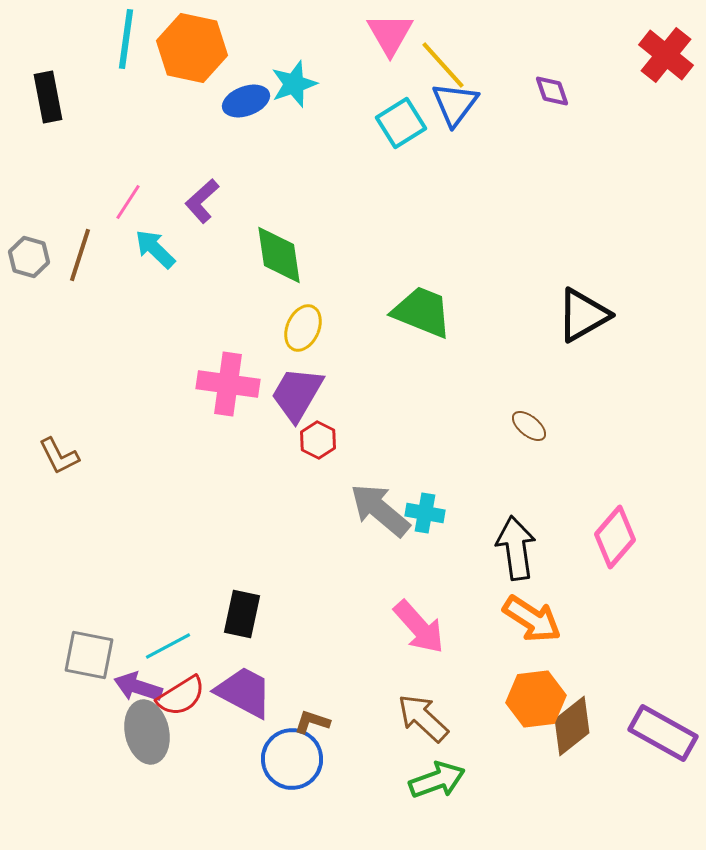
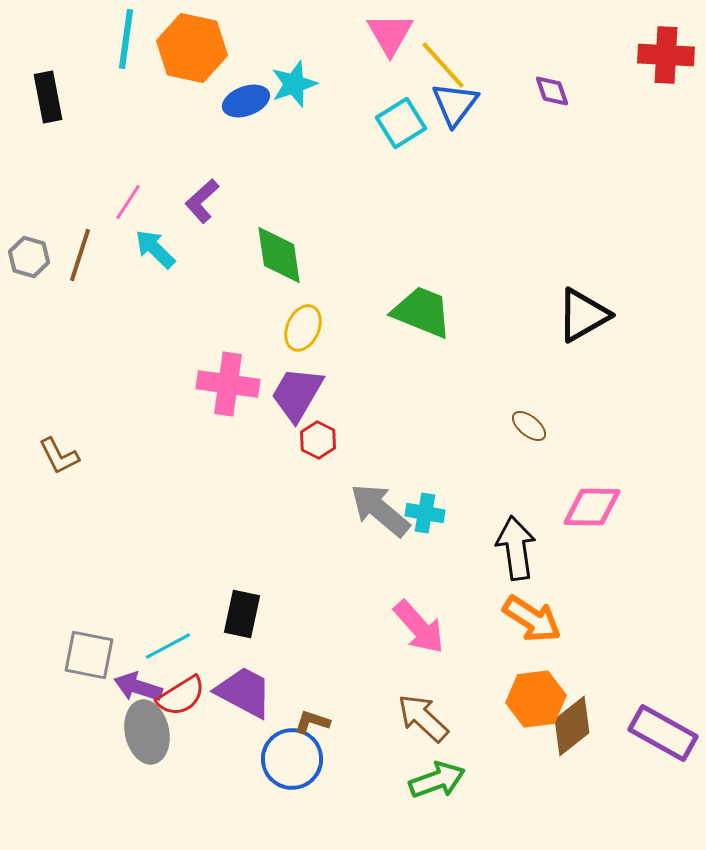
red cross at (666, 55): rotated 36 degrees counterclockwise
pink diamond at (615, 537): moved 23 px left, 30 px up; rotated 50 degrees clockwise
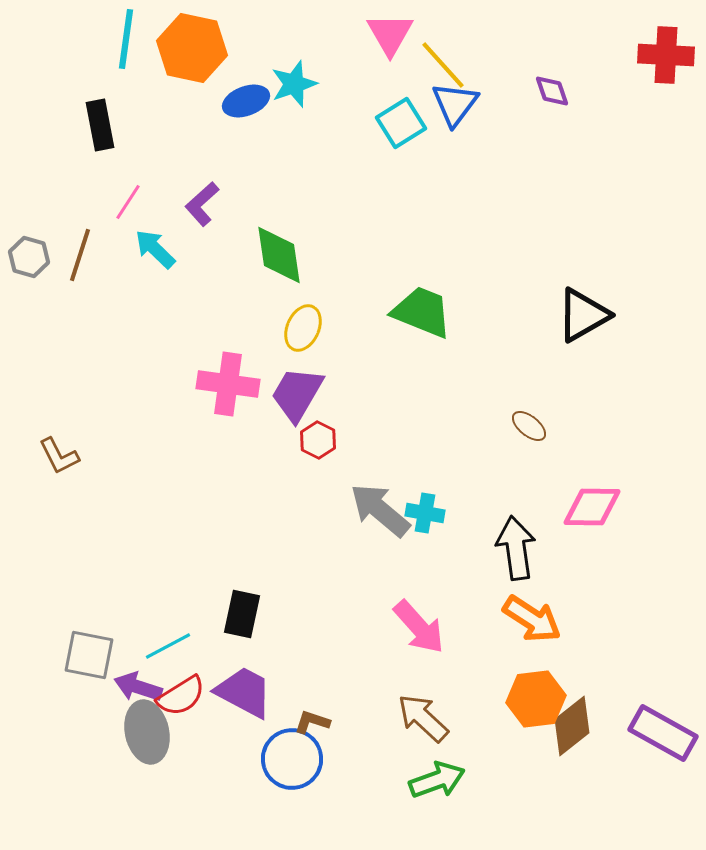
black rectangle at (48, 97): moved 52 px right, 28 px down
purple L-shape at (202, 201): moved 3 px down
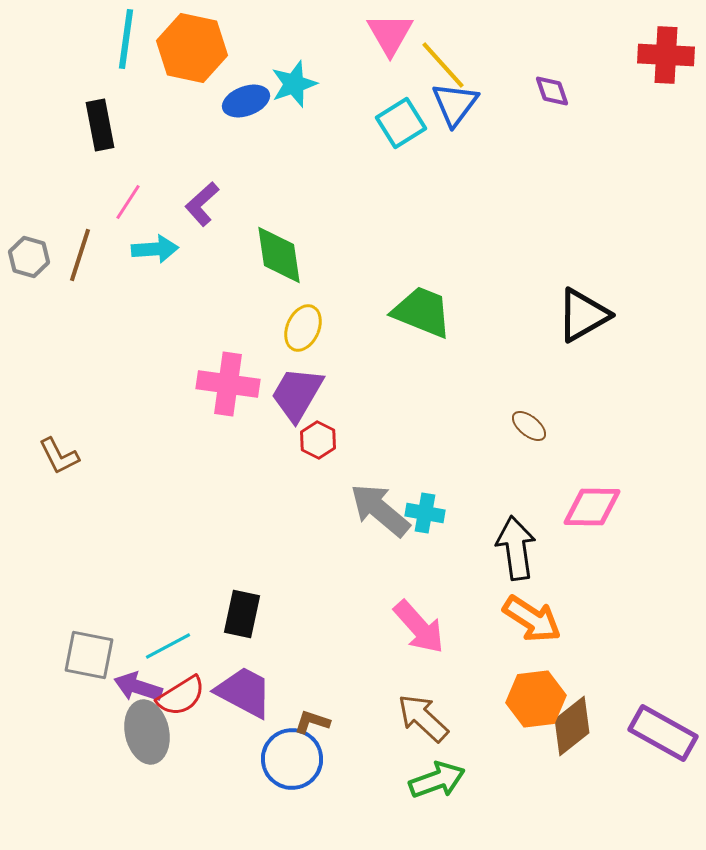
cyan arrow at (155, 249): rotated 132 degrees clockwise
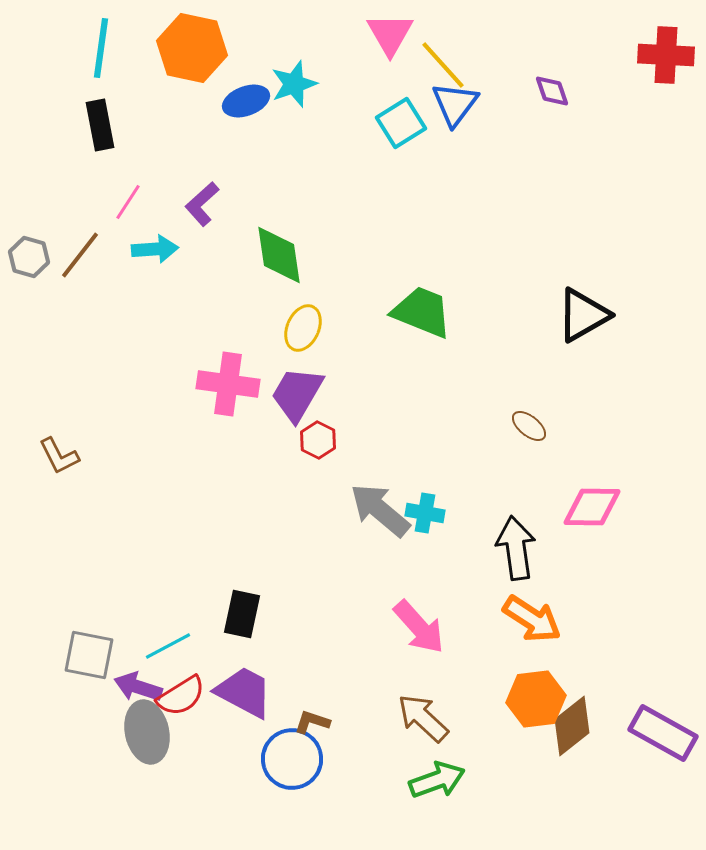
cyan line at (126, 39): moved 25 px left, 9 px down
brown line at (80, 255): rotated 20 degrees clockwise
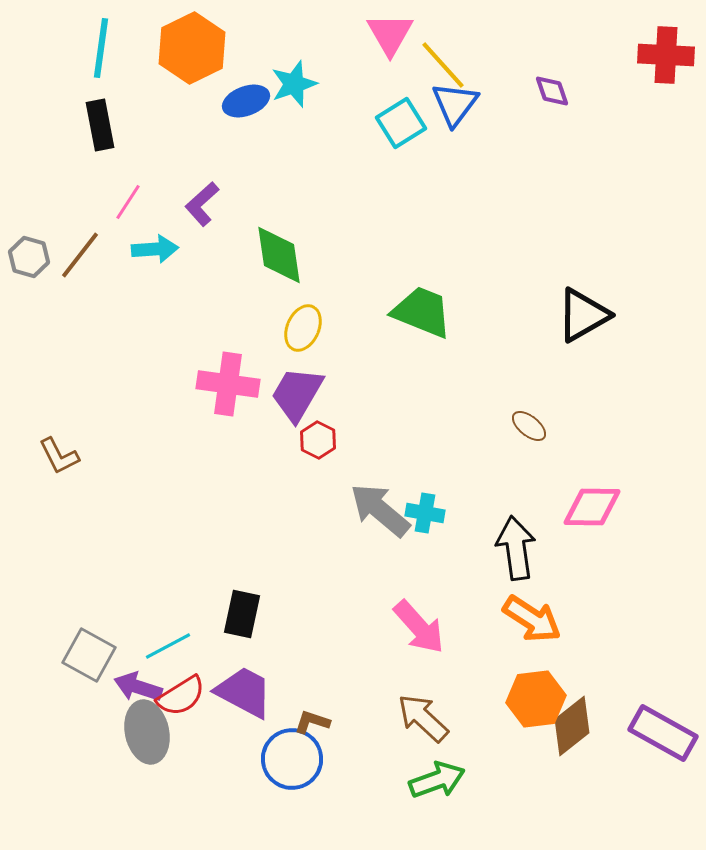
orange hexagon at (192, 48): rotated 22 degrees clockwise
gray square at (89, 655): rotated 18 degrees clockwise
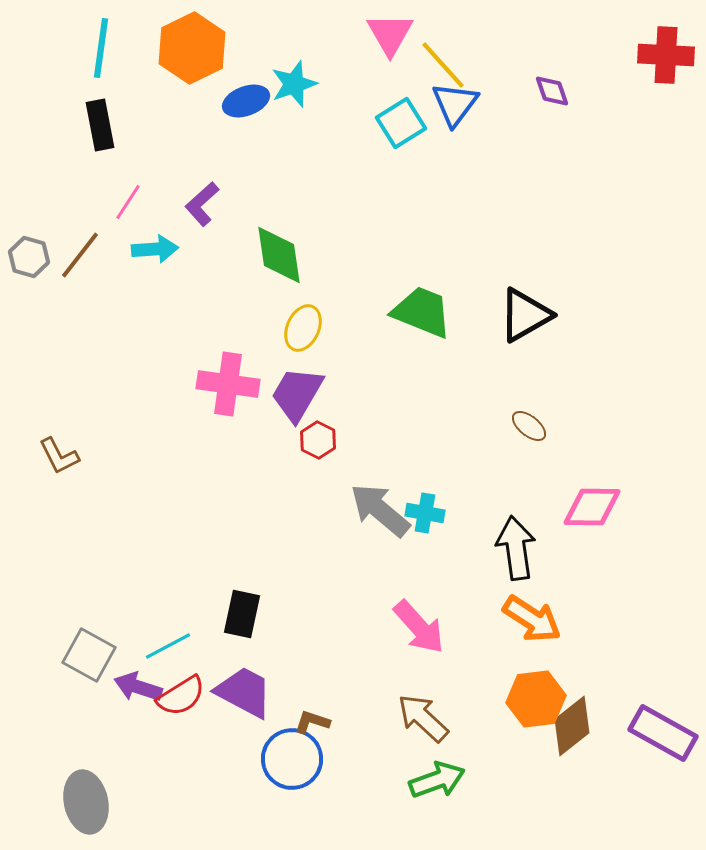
black triangle at (583, 315): moved 58 px left
gray ellipse at (147, 732): moved 61 px left, 70 px down
